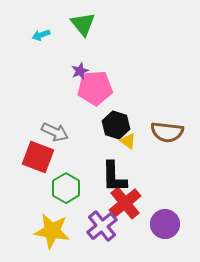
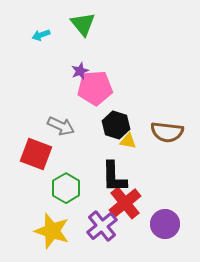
gray arrow: moved 6 px right, 6 px up
yellow triangle: rotated 24 degrees counterclockwise
red square: moved 2 px left, 3 px up
yellow star: rotated 9 degrees clockwise
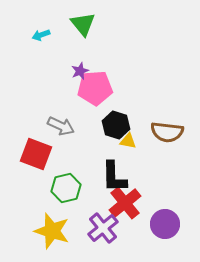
green hexagon: rotated 16 degrees clockwise
purple cross: moved 1 px right, 2 px down
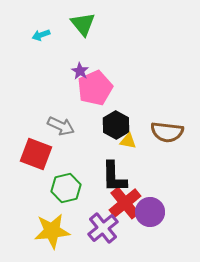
purple star: rotated 18 degrees counterclockwise
pink pentagon: rotated 20 degrees counterclockwise
black hexagon: rotated 12 degrees clockwise
purple circle: moved 15 px left, 12 px up
yellow star: rotated 24 degrees counterclockwise
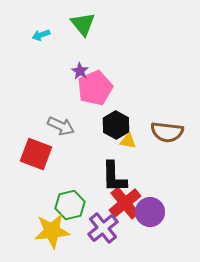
green hexagon: moved 4 px right, 17 px down
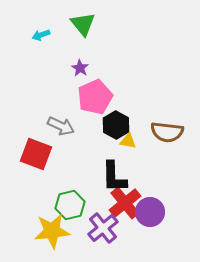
purple star: moved 3 px up
pink pentagon: moved 9 px down
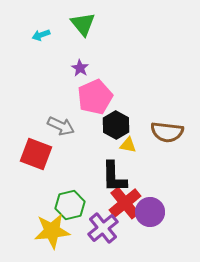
yellow triangle: moved 4 px down
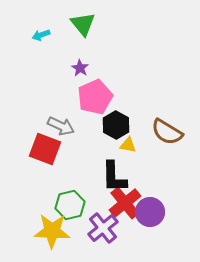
brown semicircle: rotated 24 degrees clockwise
red square: moved 9 px right, 5 px up
yellow star: rotated 9 degrees clockwise
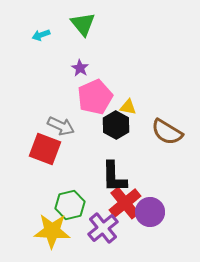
yellow triangle: moved 38 px up
